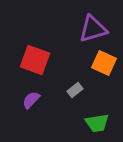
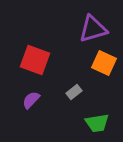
gray rectangle: moved 1 px left, 2 px down
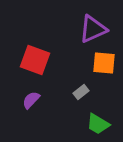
purple triangle: rotated 8 degrees counterclockwise
orange square: rotated 20 degrees counterclockwise
gray rectangle: moved 7 px right
green trapezoid: moved 1 px right, 1 px down; rotated 40 degrees clockwise
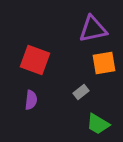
purple triangle: rotated 12 degrees clockwise
orange square: rotated 15 degrees counterclockwise
purple semicircle: rotated 144 degrees clockwise
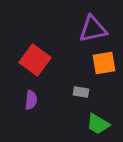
red square: rotated 16 degrees clockwise
gray rectangle: rotated 49 degrees clockwise
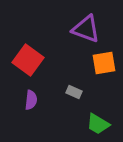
purple triangle: moved 7 px left; rotated 32 degrees clockwise
red square: moved 7 px left
gray rectangle: moved 7 px left; rotated 14 degrees clockwise
